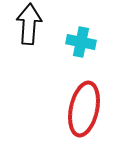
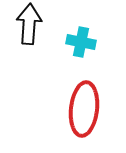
red ellipse: rotated 6 degrees counterclockwise
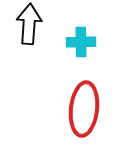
cyan cross: rotated 12 degrees counterclockwise
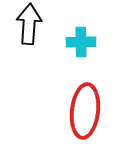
red ellipse: moved 1 px right, 2 px down
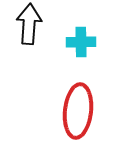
red ellipse: moved 7 px left
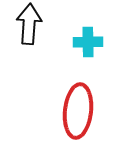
cyan cross: moved 7 px right
